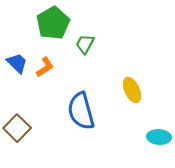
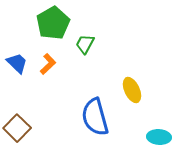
orange L-shape: moved 3 px right, 3 px up; rotated 10 degrees counterclockwise
blue semicircle: moved 14 px right, 6 px down
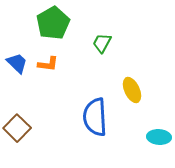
green trapezoid: moved 17 px right, 1 px up
orange L-shape: rotated 50 degrees clockwise
blue semicircle: rotated 12 degrees clockwise
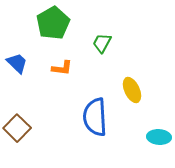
orange L-shape: moved 14 px right, 4 px down
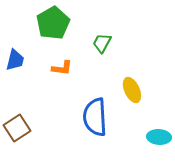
blue trapezoid: moved 2 px left, 3 px up; rotated 60 degrees clockwise
brown square: rotated 12 degrees clockwise
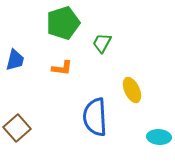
green pentagon: moved 10 px right; rotated 12 degrees clockwise
brown square: rotated 8 degrees counterclockwise
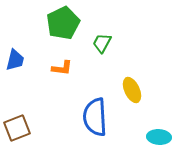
green pentagon: rotated 8 degrees counterclockwise
brown square: rotated 20 degrees clockwise
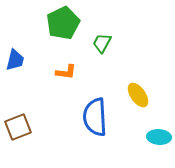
orange L-shape: moved 4 px right, 4 px down
yellow ellipse: moved 6 px right, 5 px down; rotated 10 degrees counterclockwise
brown square: moved 1 px right, 1 px up
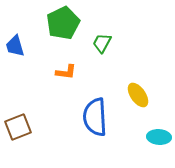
blue trapezoid: moved 14 px up; rotated 150 degrees clockwise
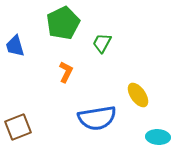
orange L-shape: rotated 70 degrees counterclockwise
blue semicircle: moved 2 px right, 1 px down; rotated 96 degrees counterclockwise
cyan ellipse: moved 1 px left
